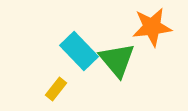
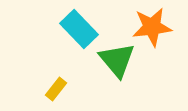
cyan rectangle: moved 22 px up
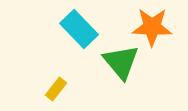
orange star: rotated 9 degrees clockwise
green triangle: moved 4 px right, 2 px down
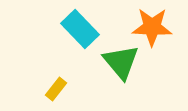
cyan rectangle: moved 1 px right
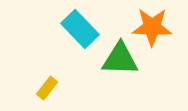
green triangle: moved 1 px left, 3 px up; rotated 48 degrees counterclockwise
yellow rectangle: moved 9 px left, 1 px up
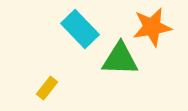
orange star: rotated 12 degrees counterclockwise
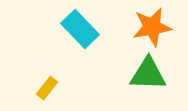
green triangle: moved 28 px right, 15 px down
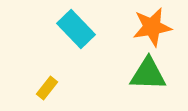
cyan rectangle: moved 4 px left
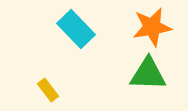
yellow rectangle: moved 1 px right, 2 px down; rotated 75 degrees counterclockwise
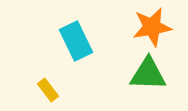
cyan rectangle: moved 12 px down; rotated 18 degrees clockwise
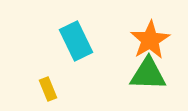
orange star: moved 2 px left, 13 px down; rotated 21 degrees counterclockwise
yellow rectangle: moved 1 px up; rotated 15 degrees clockwise
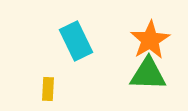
yellow rectangle: rotated 25 degrees clockwise
